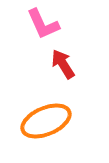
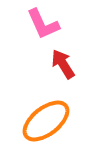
orange ellipse: rotated 15 degrees counterclockwise
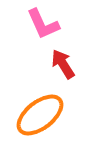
orange ellipse: moved 6 px left, 6 px up
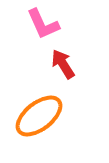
orange ellipse: moved 1 px left, 1 px down
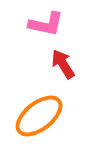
pink L-shape: moved 3 px right; rotated 54 degrees counterclockwise
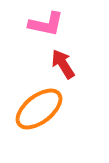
orange ellipse: moved 7 px up
